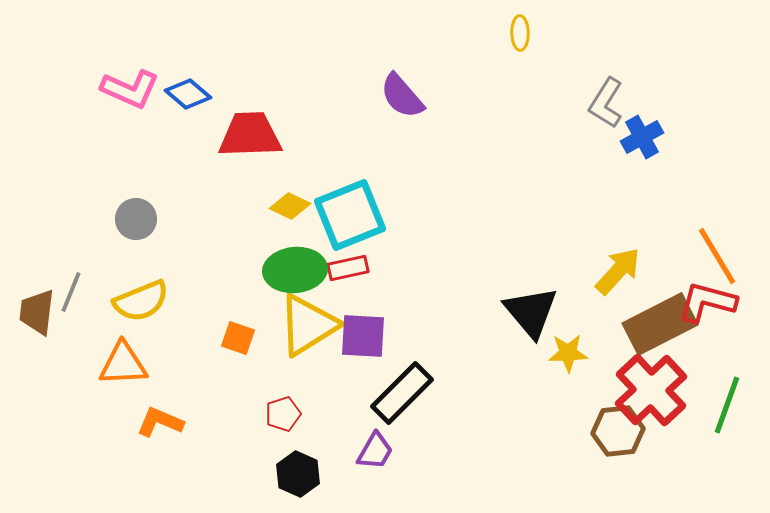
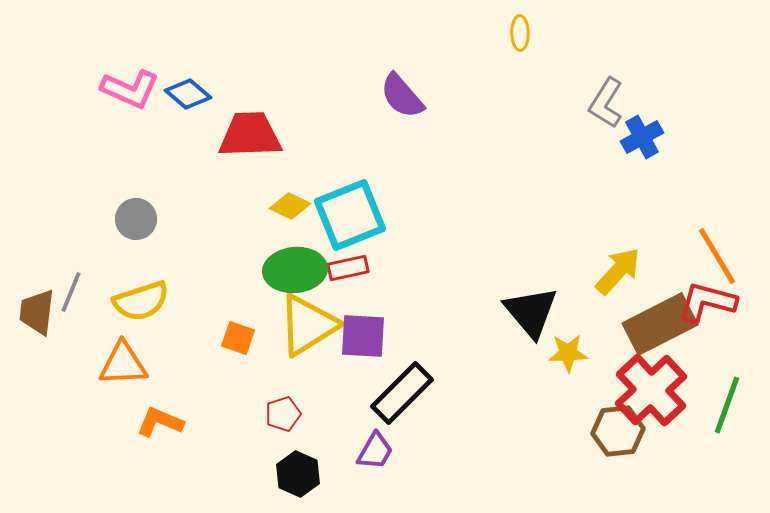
yellow semicircle: rotated 4 degrees clockwise
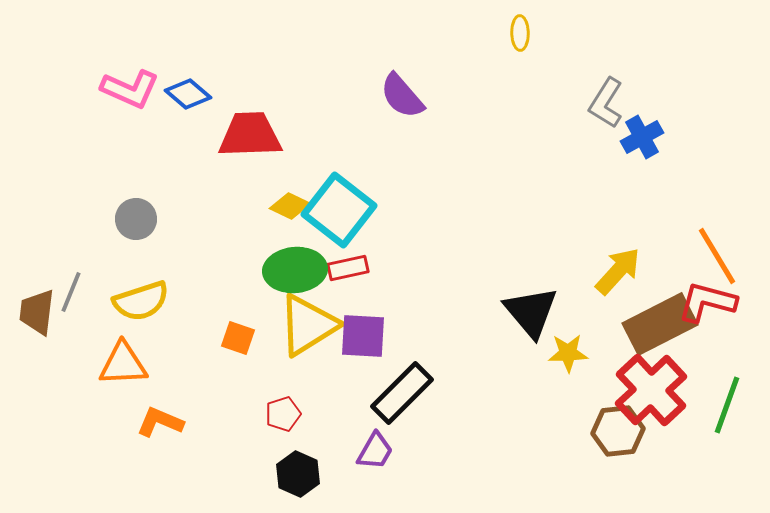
cyan square: moved 11 px left, 5 px up; rotated 30 degrees counterclockwise
